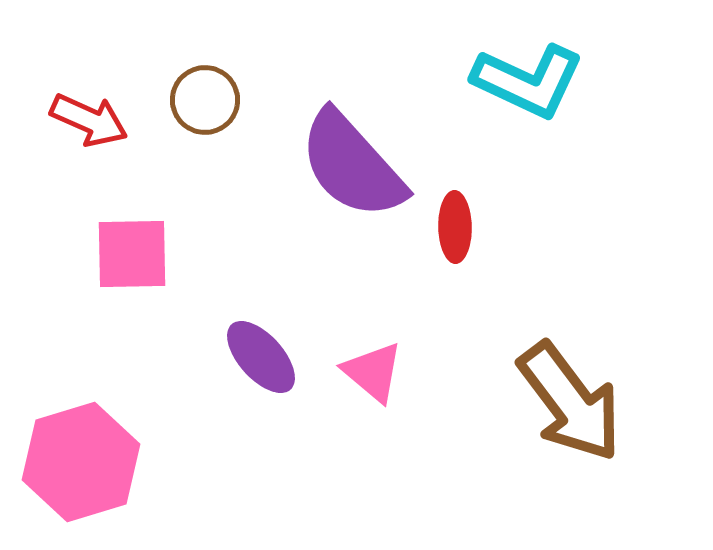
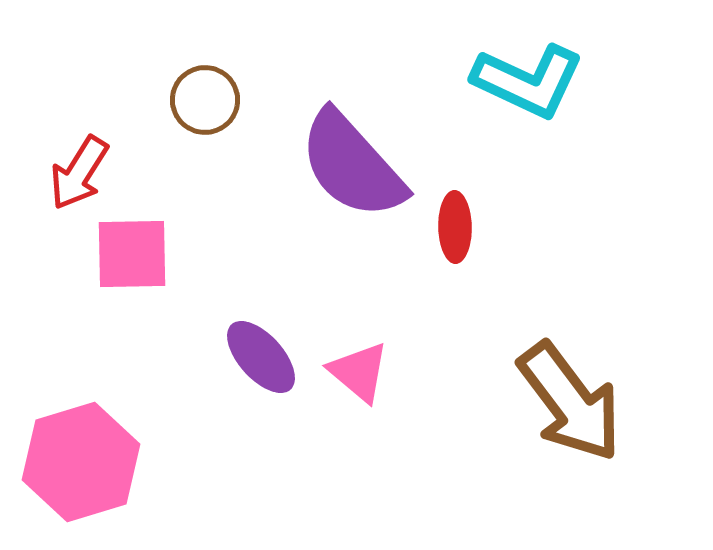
red arrow: moved 10 px left, 53 px down; rotated 98 degrees clockwise
pink triangle: moved 14 px left
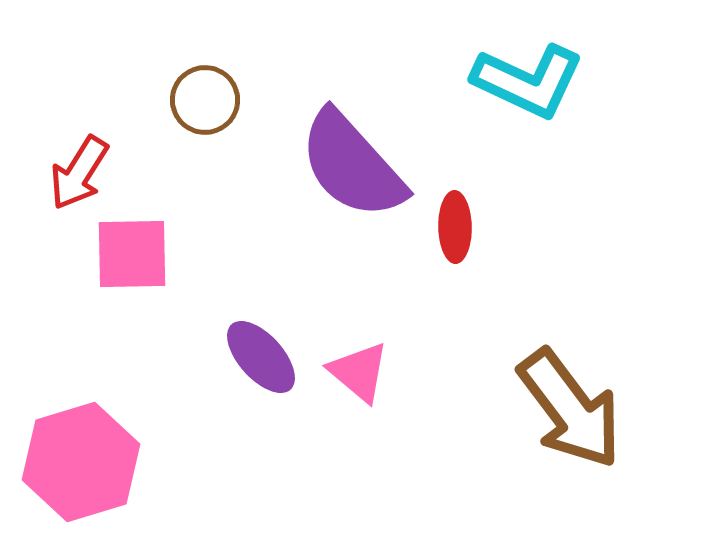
brown arrow: moved 7 px down
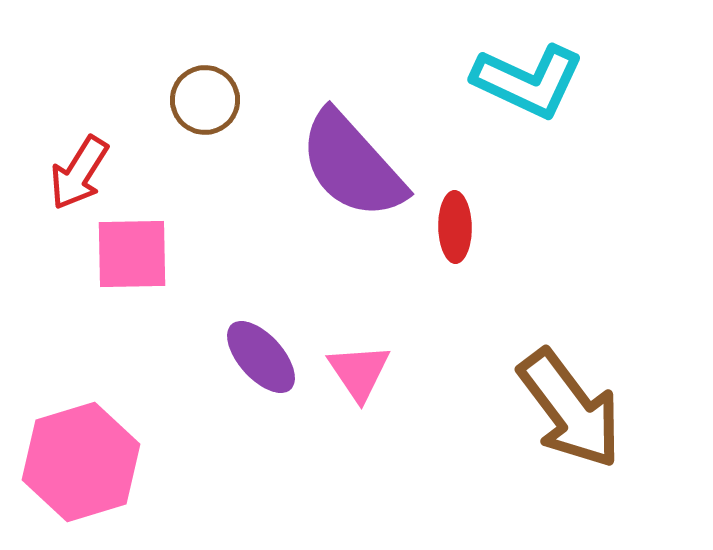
pink triangle: rotated 16 degrees clockwise
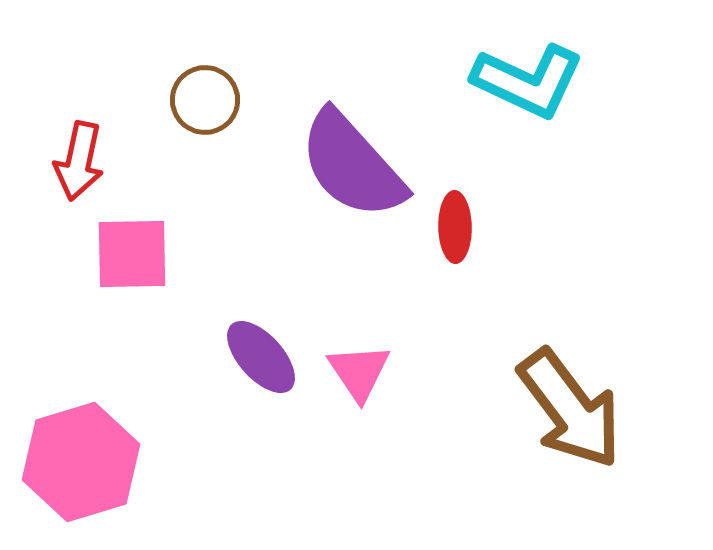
red arrow: moved 12 px up; rotated 20 degrees counterclockwise
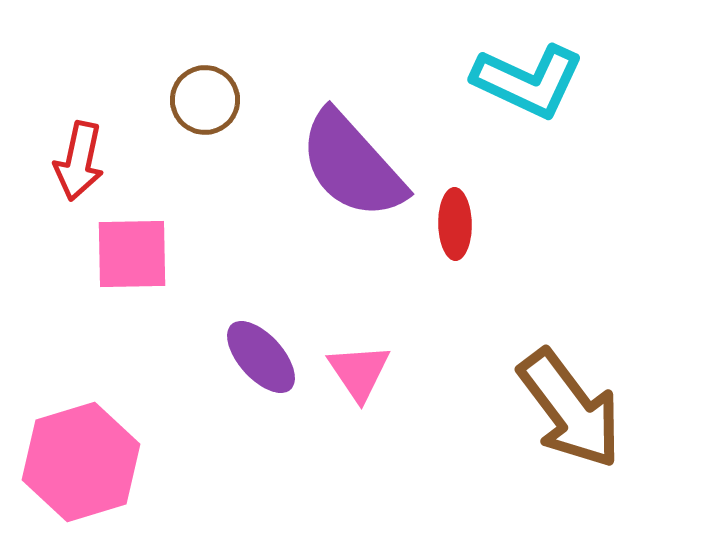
red ellipse: moved 3 px up
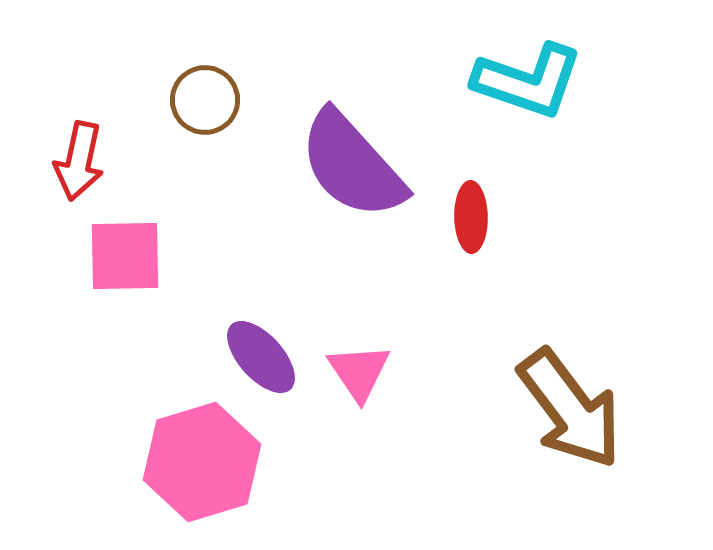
cyan L-shape: rotated 6 degrees counterclockwise
red ellipse: moved 16 px right, 7 px up
pink square: moved 7 px left, 2 px down
pink hexagon: moved 121 px right
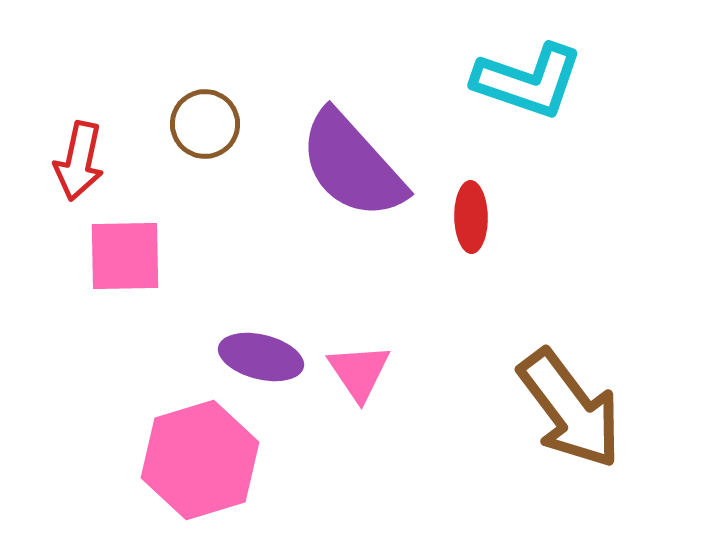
brown circle: moved 24 px down
purple ellipse: rotated 34 degrees counterclockwise
pink hexagon: moved 2 px left, 2 px up
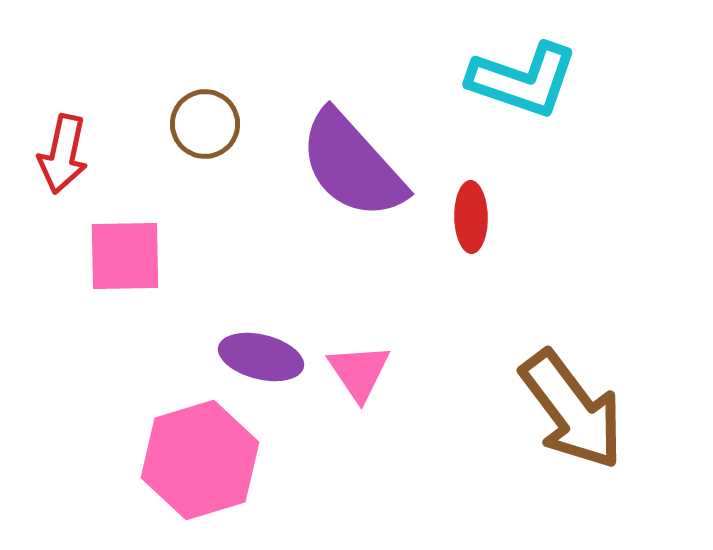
cyan L-shape: moved 5 px left, 1 px up
red arrow: moved 16 px left, 7 px up
brown arrow: moved 2 px right, 1 px down
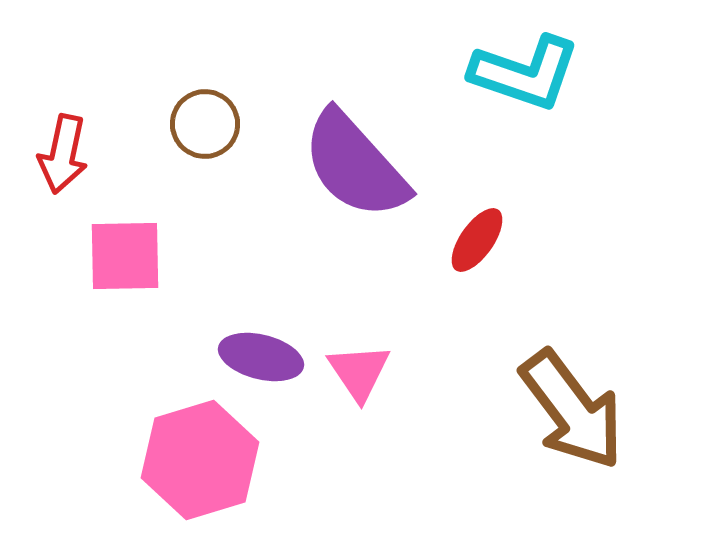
cyan L-shape: moved 2 px right, 7 px up
purple semicircle: moved 3 px right
red ellipse: moved 6 px right, 23 px down; rotated 36 degrees clockwise
